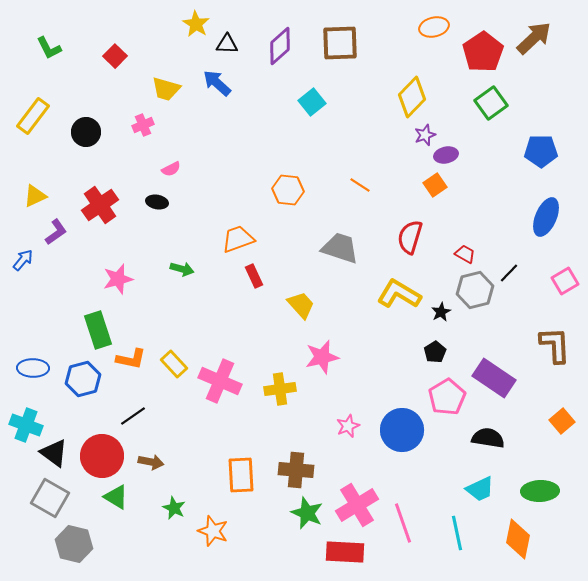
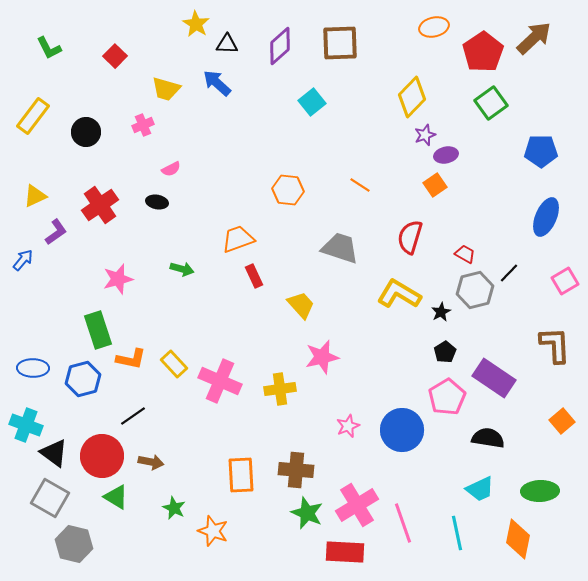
black pentagon at (435, 352): moved 10 px right
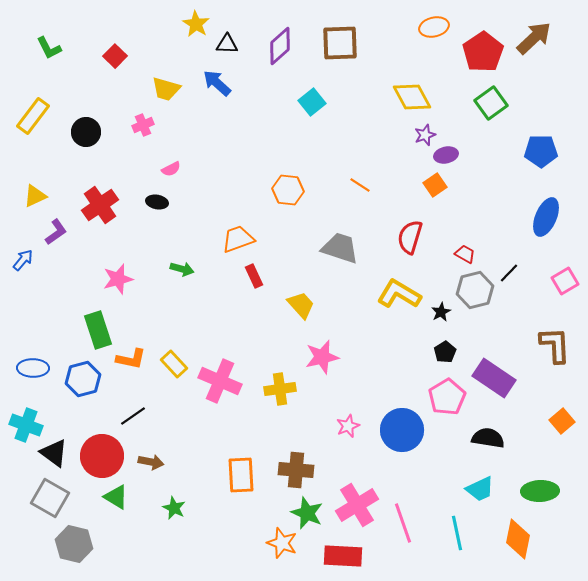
yellow diamond at (412, 97): rotated 72 degrees counterclockwise
orange star at (213, 531): moved 69 px right, 12 px down
red rectangle at (345, 552): moved 2 px left, 4 px down
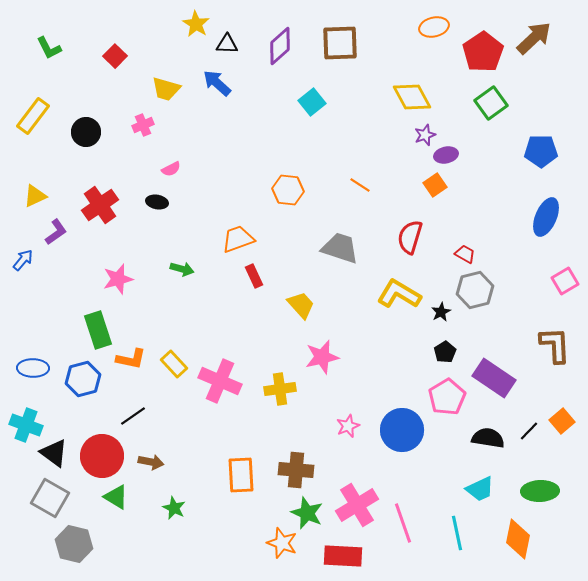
black line at (509, 273): moved 20 px right, 158 px down
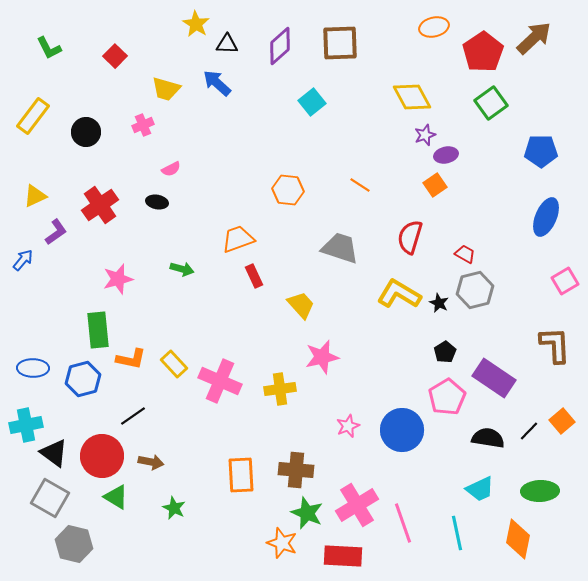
black star at (441, 312): moved 2 px left, 9 px up; rotated 18 degrees counterclockwise
green rectangle at (98, 330): rotated 12 degrees clockwise
cyan cross at (26, 425): rotated 32 degrees counterclockwise
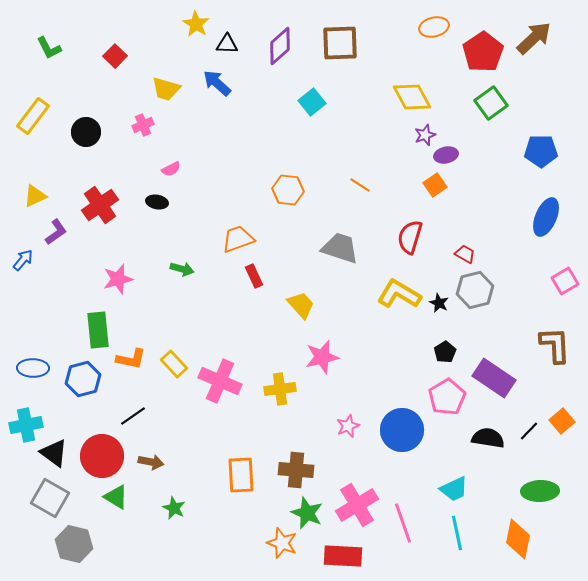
cyan trapezoid at (480, 489): moved 26 px left
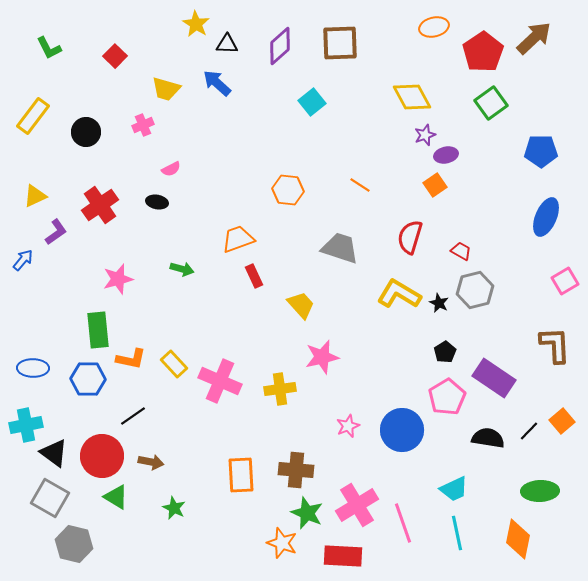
red trapezoid at (465, 254): moved 4 px left, 3 px up
blue hexagon at (83, 379): moved 5 px right; rotated 16 degrees clockwise
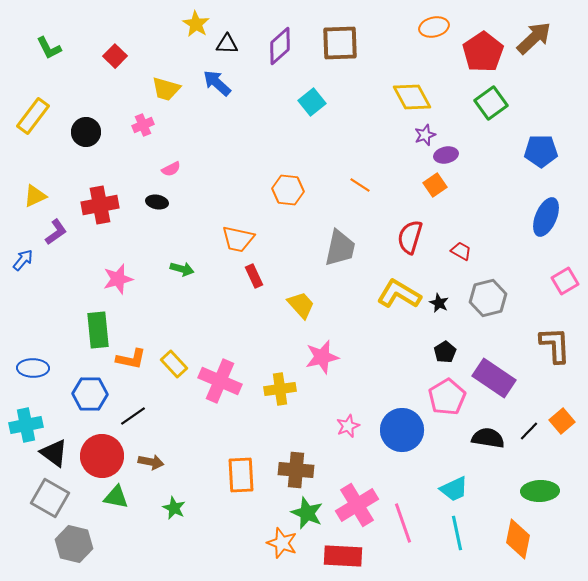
red cross at (100, 205): rotated 24 degrees clockwise
orange trapezoid at (238, 239): rotated 148 degrees counterclockwise
gray trapezoid at (340, 248): rotated 84 degrees clockwise
gray hexagon at (475, 290): moved 13 px right, 8 px down
blue hexagon at (88, 379): moved 2 px right, 15 px down
green triangle at (116, 497): rotated 20 degrees counterclockwise
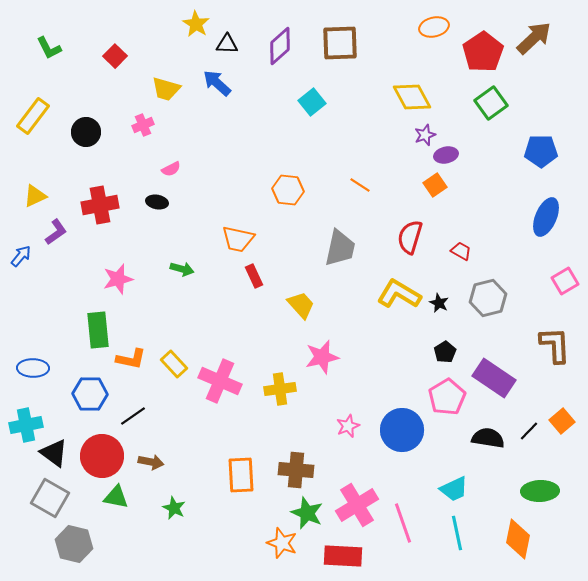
blue arrow at (23, 260): moved 2 px left, 4 px up
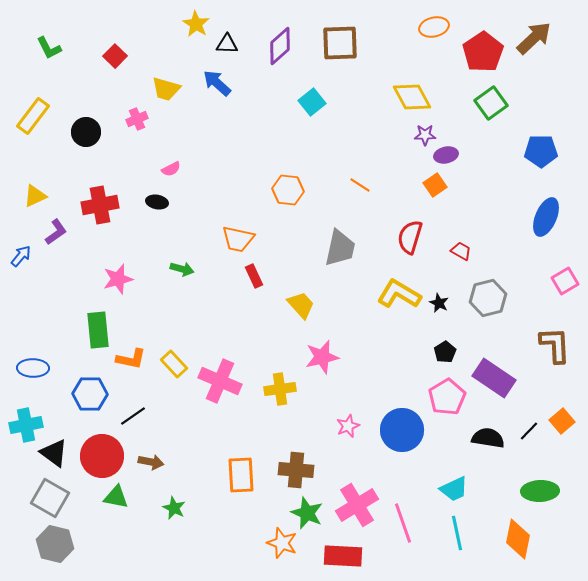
pink cross at (143, 125): moved 6 px left, 6 px up
purple star at (425, 135): rotated 20 degrees clockwise
gray hexagon at (74, 544): moved 19 px left
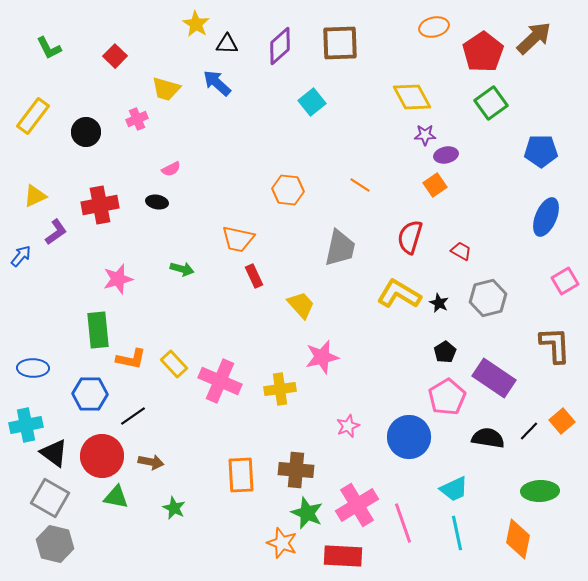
blue circle at (402, 430): moved 7 px right, 7 px down
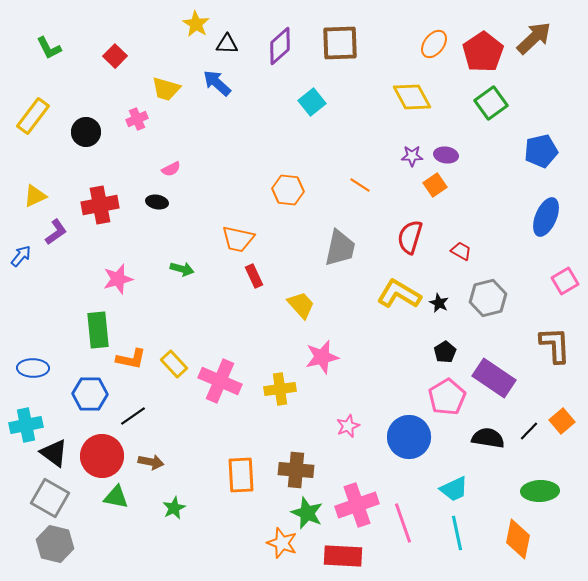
orange ellipse at (434, 27): moved 17 px down; rotated 40 degrees counterclockwise
purple star at (425, 135): moved 13 px left, 21 px down
blue pentagon at (541, 151): rotated 12 degrees counterclockwise
purple ellipse at (446, 155): rotated 20 degrees clockwise
pink cross at (357, 505): rotated 12 degrees clockwise
green star at (174, 508): rotated 20 degrees clockwise
